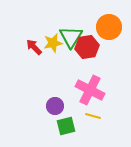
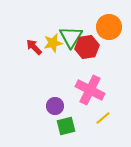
yellow line: moved 10 px right, 2 px down; rotated 56 degrees counterclockwise
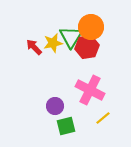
orange circle: moved 18 px left
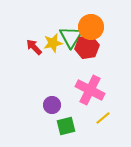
purple circle: moved 3 px left, 1 px up
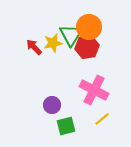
orange circle: moved 2 px left
green triangle: moved 2 px up
pink cross: moved 4 px right
yellow line: moved 1 px left, 1 px down
